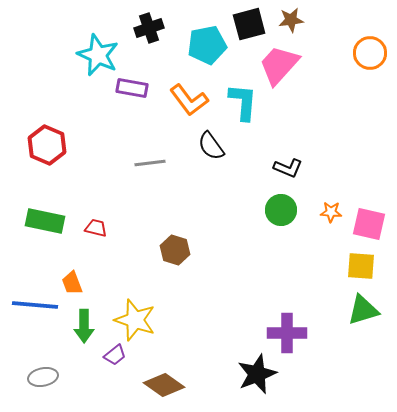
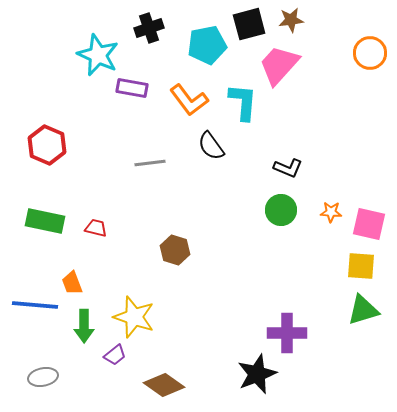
yellow star: moved 1 px left, 3 px up
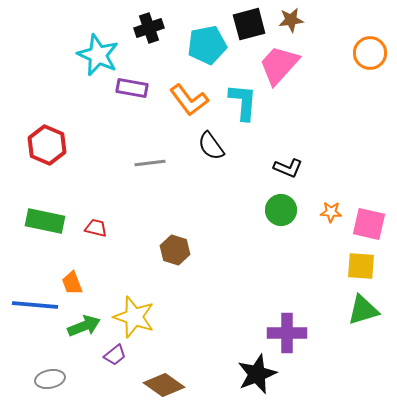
green arrow: rotated 112 degrees counterclockwise
gray ellipse: moved 7 px right, 2 px down
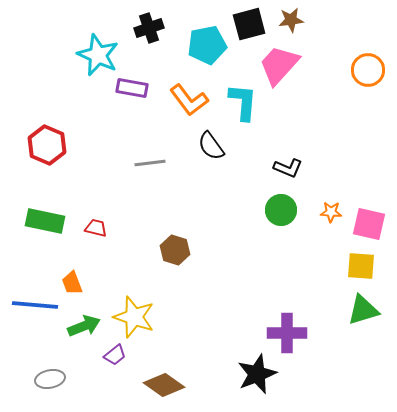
orange circle: moved 2 px left, 17 px down
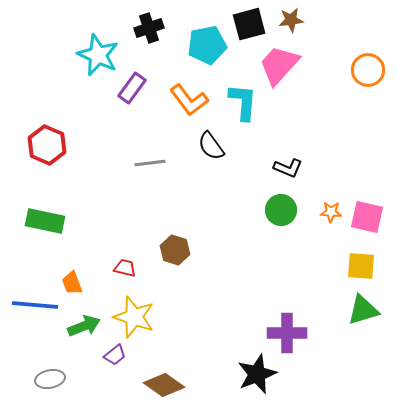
purple rectangle: rotated 64 degrees counterclockwise
pink square: moved 2 px left, 7 px up
red trapezoid: moved 29 px right, 40 px down
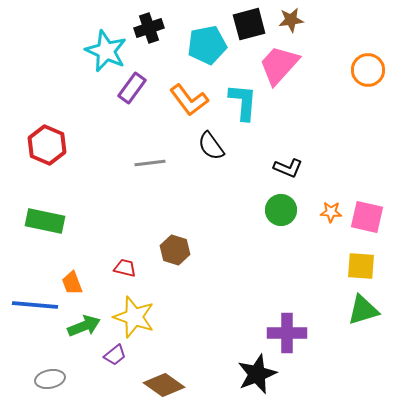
cyan star: moved 8 px right, 4 px up
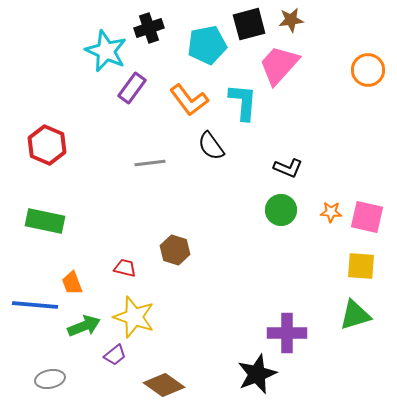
green triangle: moved 8 px left, 5 px down
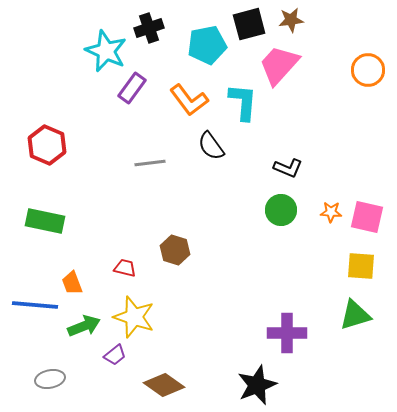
black star: moved 11 px down
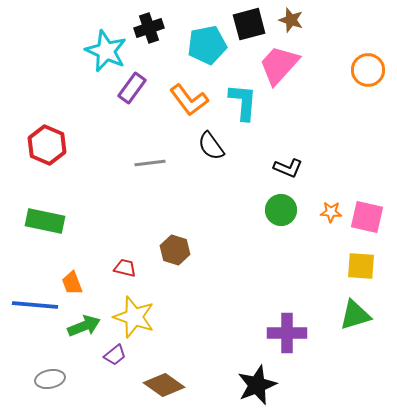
brown star: rotated 25 degrees clockwise
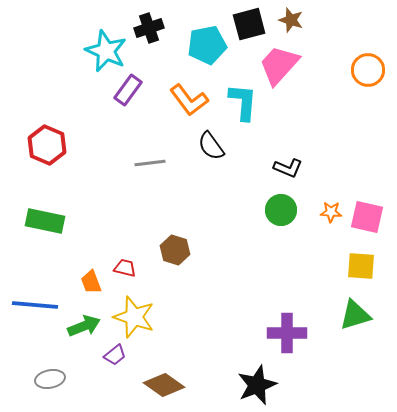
purple rectangle: moved 4 px left, 2 px down
orange trapezoid: moved 19 px right, 1 px up
